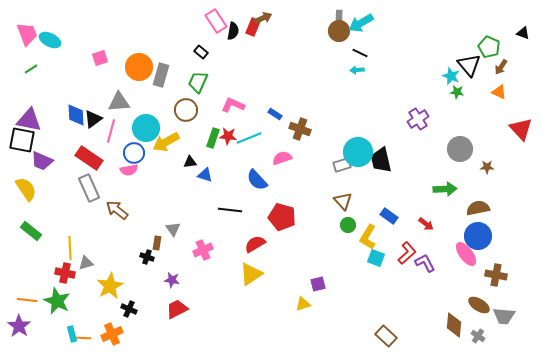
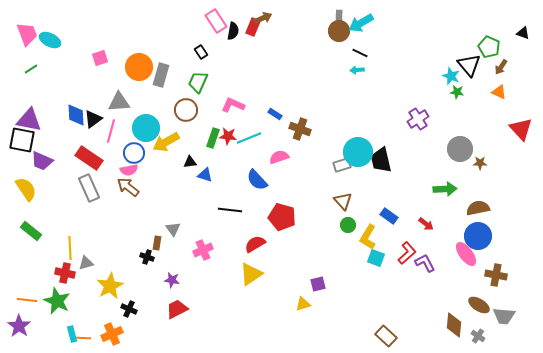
black rectangle at (201, 52): rotated 16 degrees clockwise
pink semicircle at (282, 158): moved 3 px left, 1 px up
brown star at (487, 167): moved 7 px left, 4 px up
brown arrow at (117, 210): moved 11 px right, 23 px up
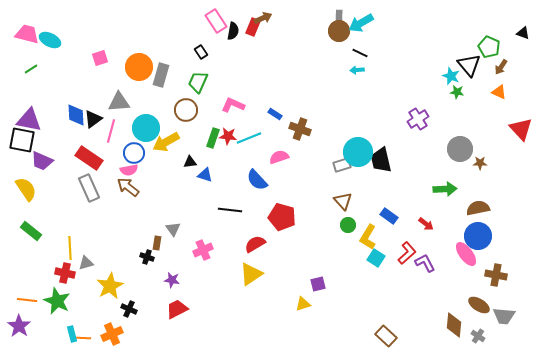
pink trapezoid at (27, 34): rotated 55 degrees counterclockwise
cyan square at (376, 258): rotated 12 degrees clockwise
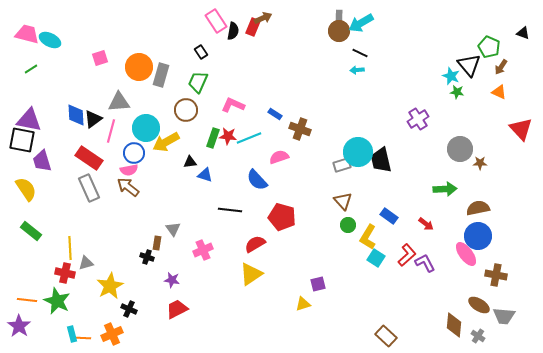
purple trapezoid at (42, 161): rotated 50 degrees clockwise
red L-shape at (407, 253): moved 2 px down
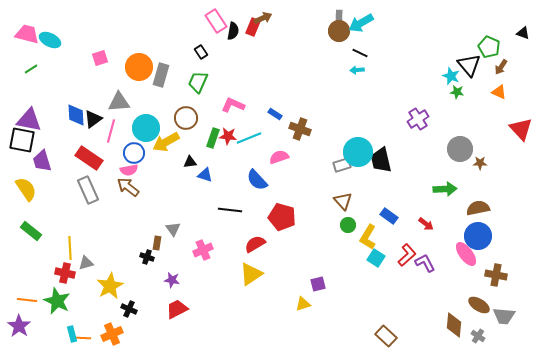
brown circle at (186, 110): moved 8 px down
gray rectangle at (89, 188): moved 1 px left, 2 px down
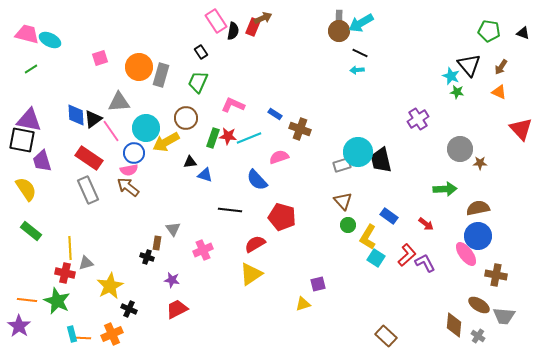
green pentagon at (489, 47): moved 16 px up; rotated 15 degrees counterclockwise
pink line at (111, 131): rotated 50 degrees counterclockwise
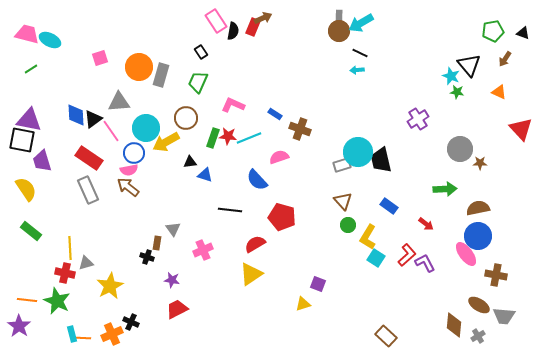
green pentagon at (489, 31): moved 4 px right; rotated 20 degrees counterclockwise
brown arrow at (501, 67): moved 4 px right, 8 px up
blue rectangle at (389, 216): moved 10 px up
purple square at (318, 284): rotated 35 degrees clockwise
black cross at (129, 309): moved 2 px right, 13 px down
gray cross at (478, 336): rotated 24 degrees clockwise
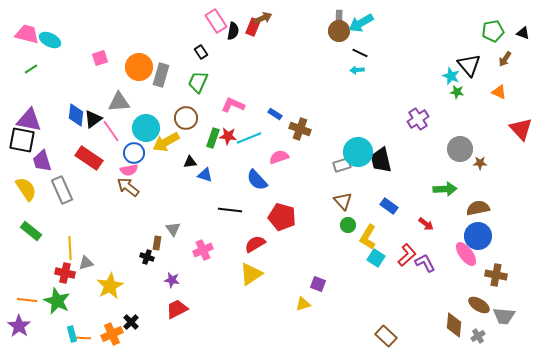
blue diamond at (76, 115): rotated 10 degrees clockwise
gray rectangle at (88, 190): moved 26 px left
black cross at (131, 322): rotated 21 degrees clockwise
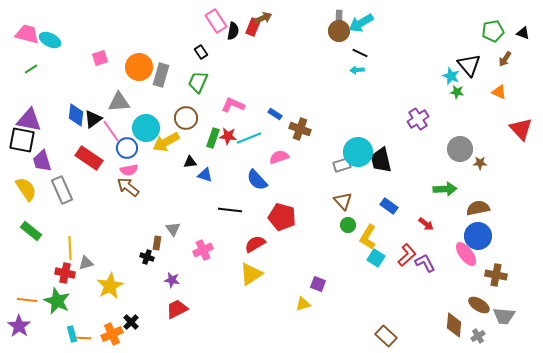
blue circle at (134, 153): moved 7 px left, 5 px up
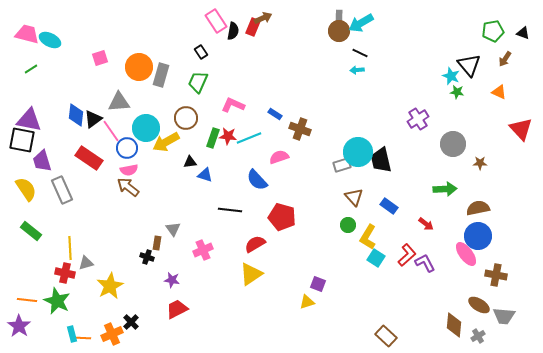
gray circle at (460, 149): moved 7 px left, 5 px up
brown triangle at (343, 201): moved 11 px right, 4 px up
yellow triangle at (303, 304): moved 4 px right, 2 px up
